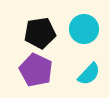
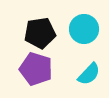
purple pentagon: moved 1 px up; rotated 8 degrees counterclockwise
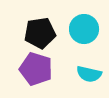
cyan semicircle: rotated 60 degrees clockwise
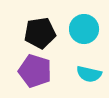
purple pentagon: moved 1 px left, 2 px down
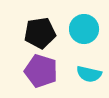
purple pentagon: moved 6 px right
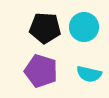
cyan circle: moved 2 px up
black pentagon: moved 5 px right, 5 px up; rotated 12 degrees clockwise
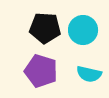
cyan circle: moved 1 px left, 3 px down
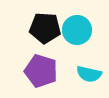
cyan circle: moved 6 px left
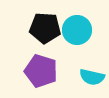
cyan semicircle: moved 3 px right, 3 px down
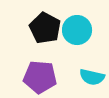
black pentagon: rotated 24 degrees clockwise
purple pentagon: moved 1 px left, 6 px down; rotated 12 degrees counterclockwise
